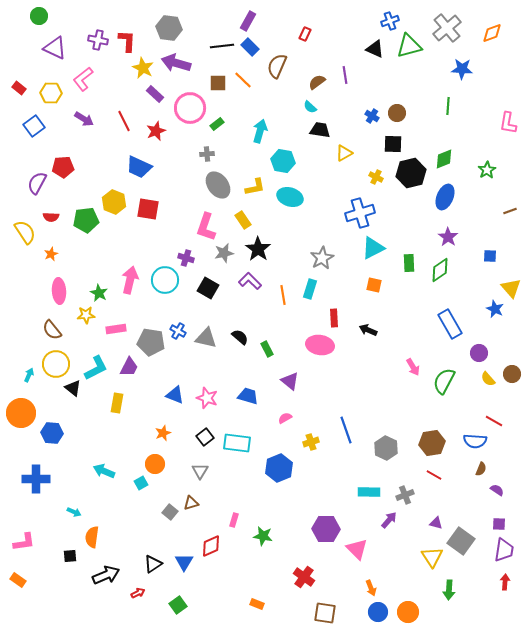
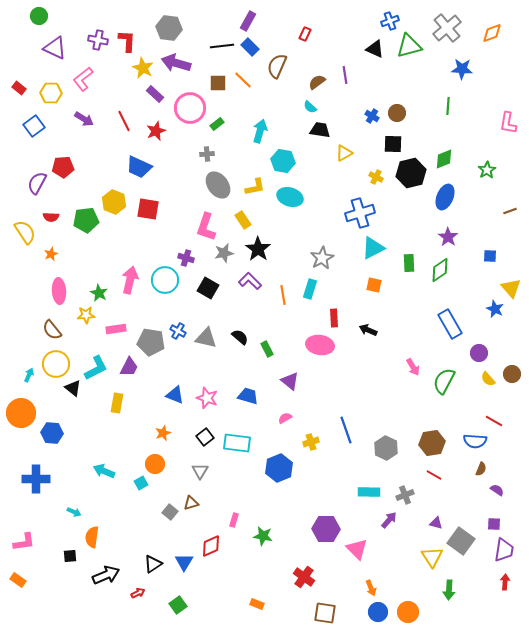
purple square at (499, 524): moved 5 px left
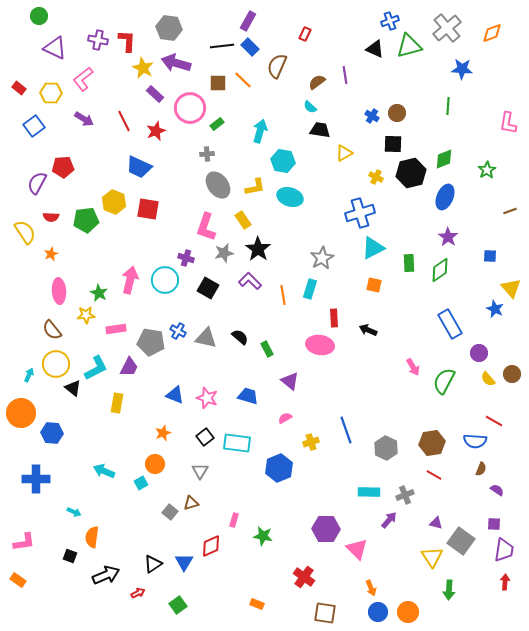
black square at (70, 556): rotated 24 degrees clockwise
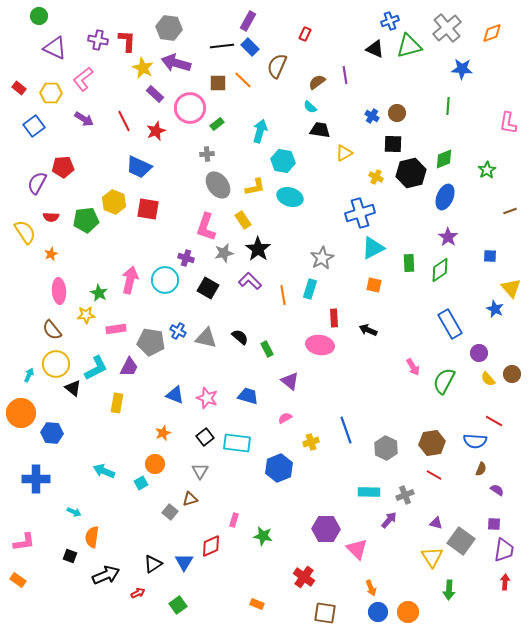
brown triangle at (191, 503): moved 1 px left, 4 px up
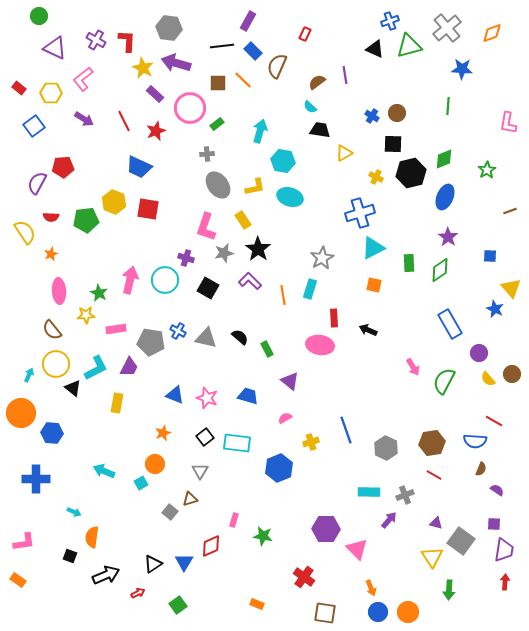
purple cross at (98, 40): moved 2 px left; rotated 18 degrees clockwise
blue rectangle at (250, 47): moved 3 px right, 4 px down
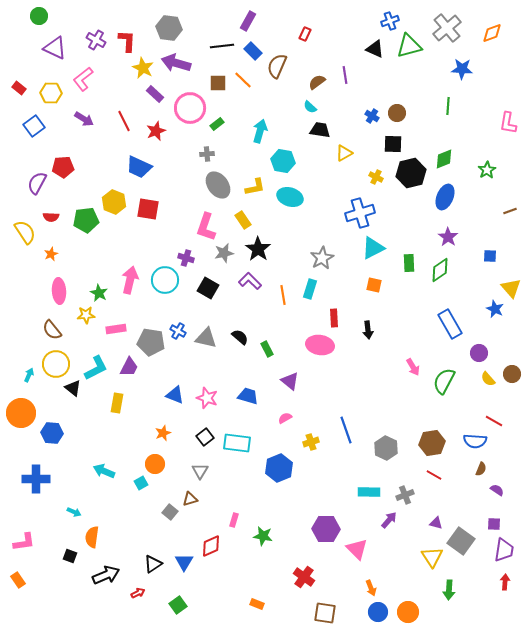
black arrow at (368, 330): rotated 120 degrees counterclockwise
orange rectangle at (18, 580): rotated 21 degrees clockwise
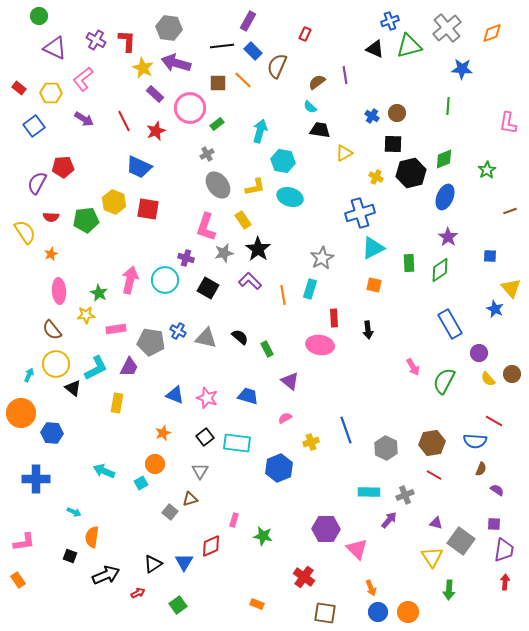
gray cross at (207, 154): rotated 24 degrees counterclockwise
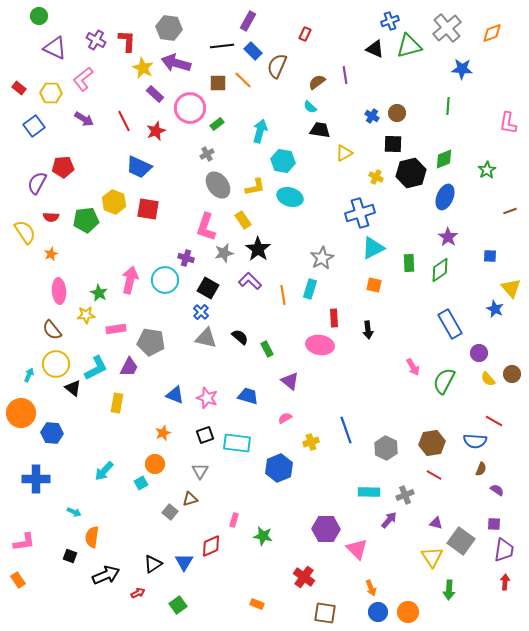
blue cross at (178, 331): moved 23 px right, 19 px up; rotated 14 degrees clockwise
black square at (205, 437): moved 2 px up; rotated 18 degrees clockwise
cyan arrow at (104, 471): rotated 70 degrees counterclockwise
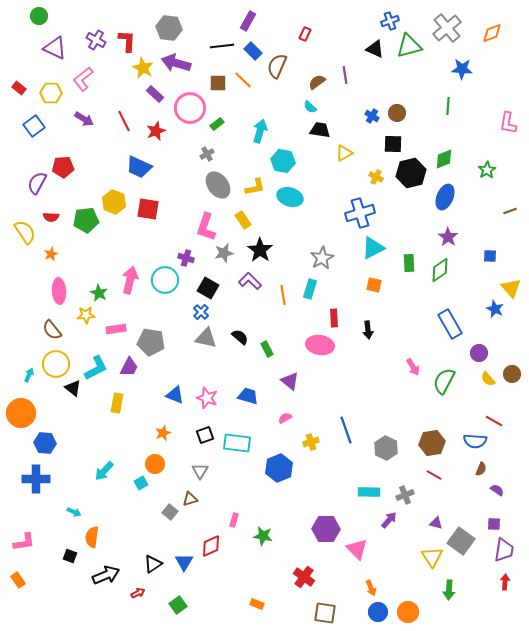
black star at (258, 249): moved 2 px right, 1 px down
blue hexagon at (52, 433): moved 7 px left, 10 px down
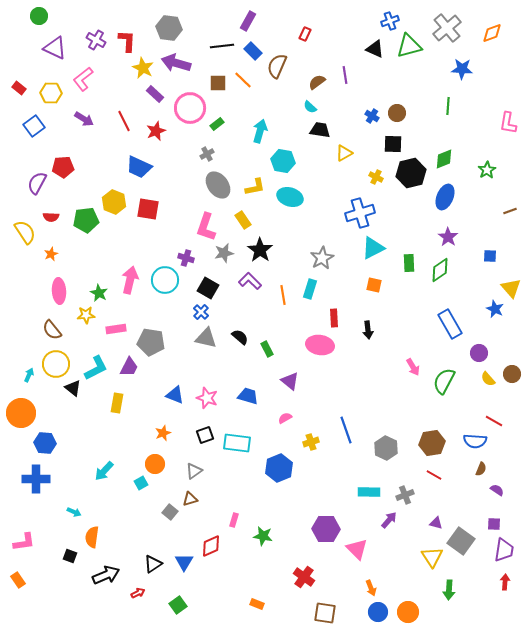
gray triangle at (200, 471): moved 6 px left; rotated 24 degrees clockwise
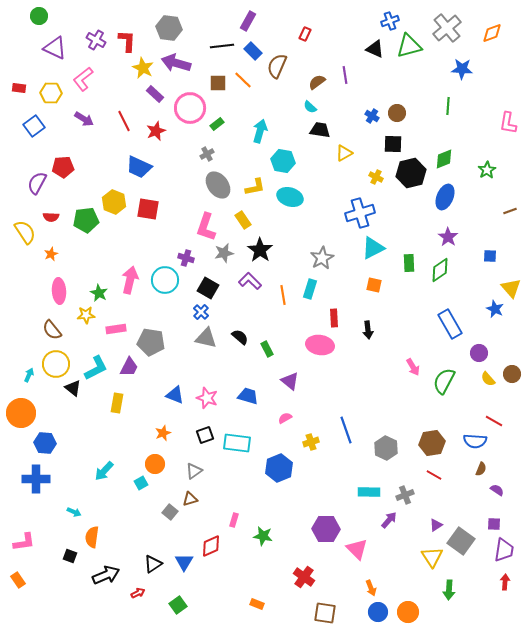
red rectangle at (19, 88): rotated 32 degrees counterclockwise
purple triangle at (436, 523): moved 2 px down; rotated 48 degrees counterclockwise
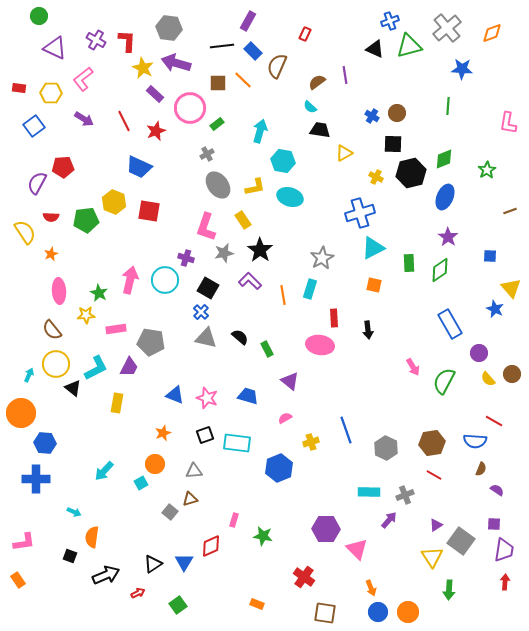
red square at (148, 209): moved 1 px right, 2 px down
gray triangle at (194, 471): rotated 30 degrees clockwise
